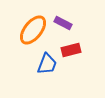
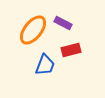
blue trapezoid: moved 2 px left, 1 px down
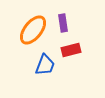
purple rectangle: rotated 54 degrees clockwise
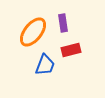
orange ellipse: moved 2 px down
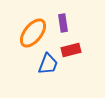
orange ellipse: moved 1 px down
blue trapezoid: moved 3 px right, 1 px up
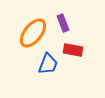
purple rectangle: rotated 12 degrees counterclockwise
red rectangle: moved 2 px right; rotated 24 degrees clockwise
